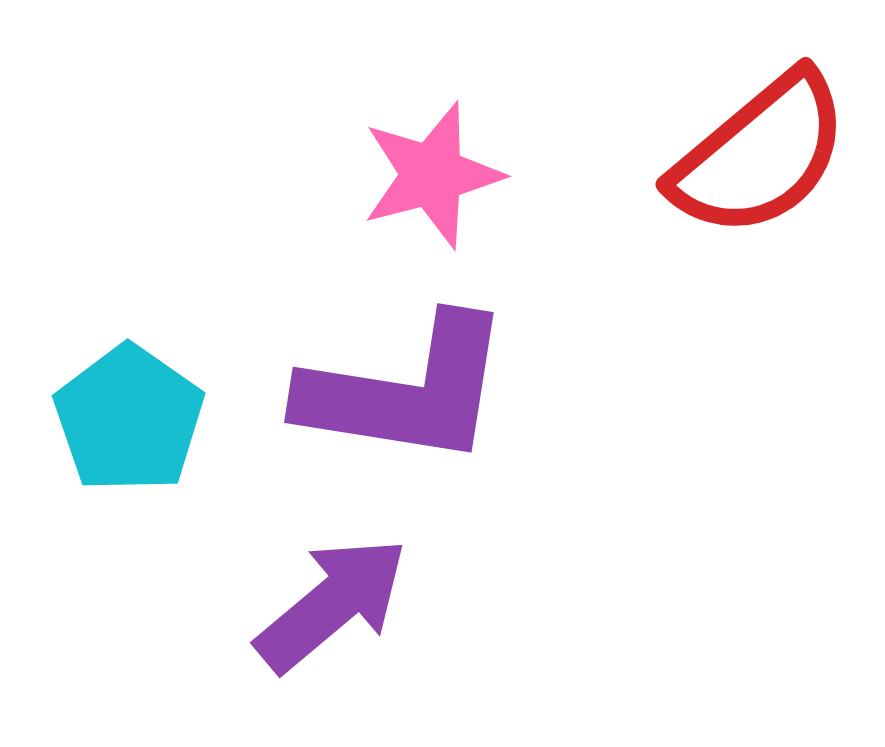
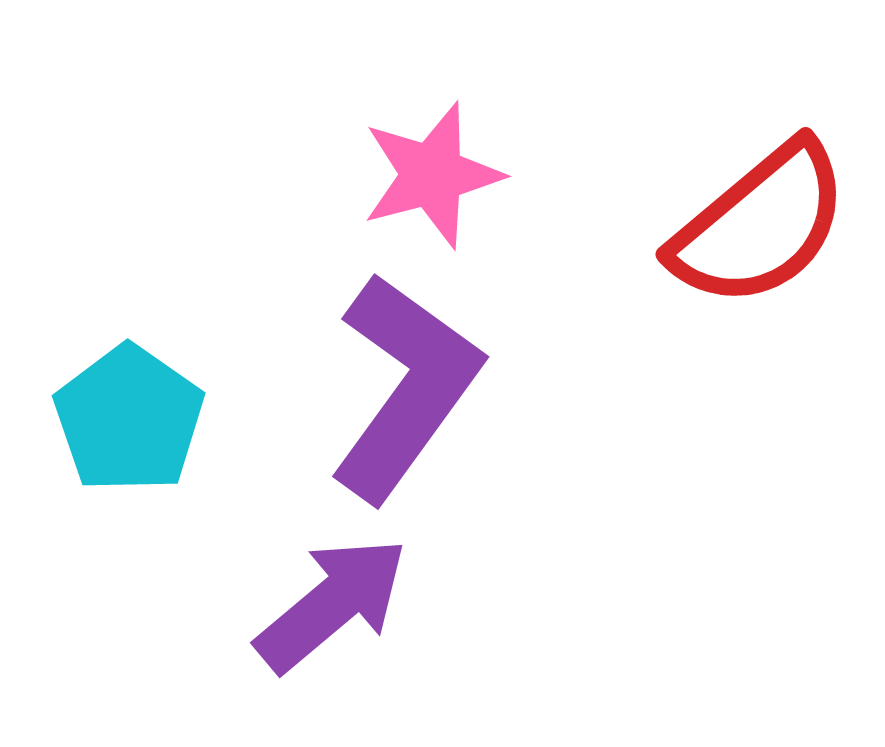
red semicircle: moved 70 px down
purple L-shape: moved 1 px left, 4 px up; rotated 63 degrees counterclockwise
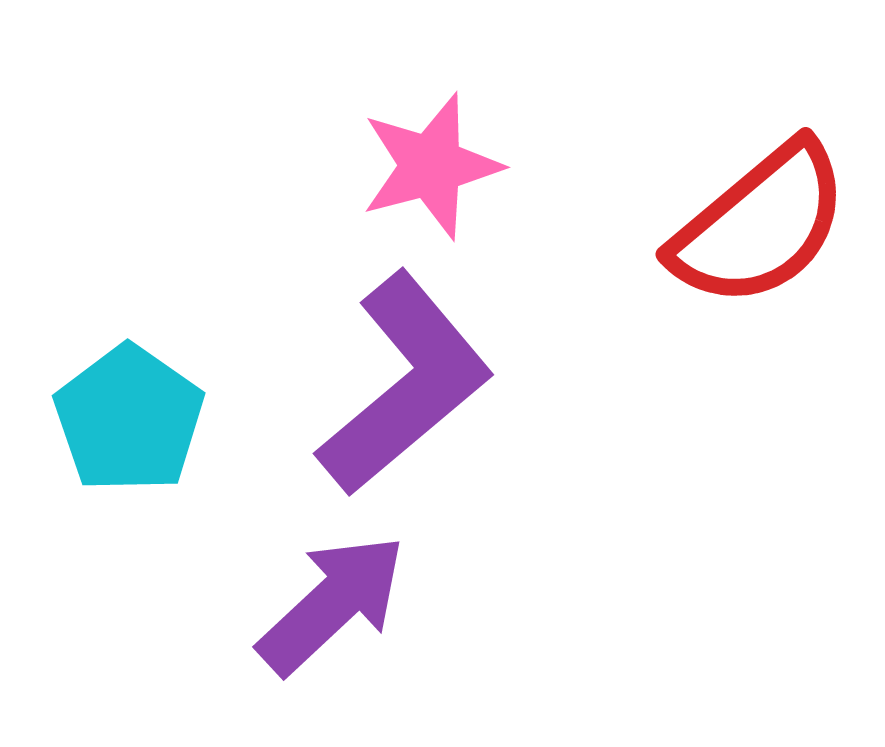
pink star: moved 1 px left, 9 px up
purple L-shape: moved 3 px up; rotated 14 degrees clockwise
purple arrow: rotated 3 degrees counterclockwise
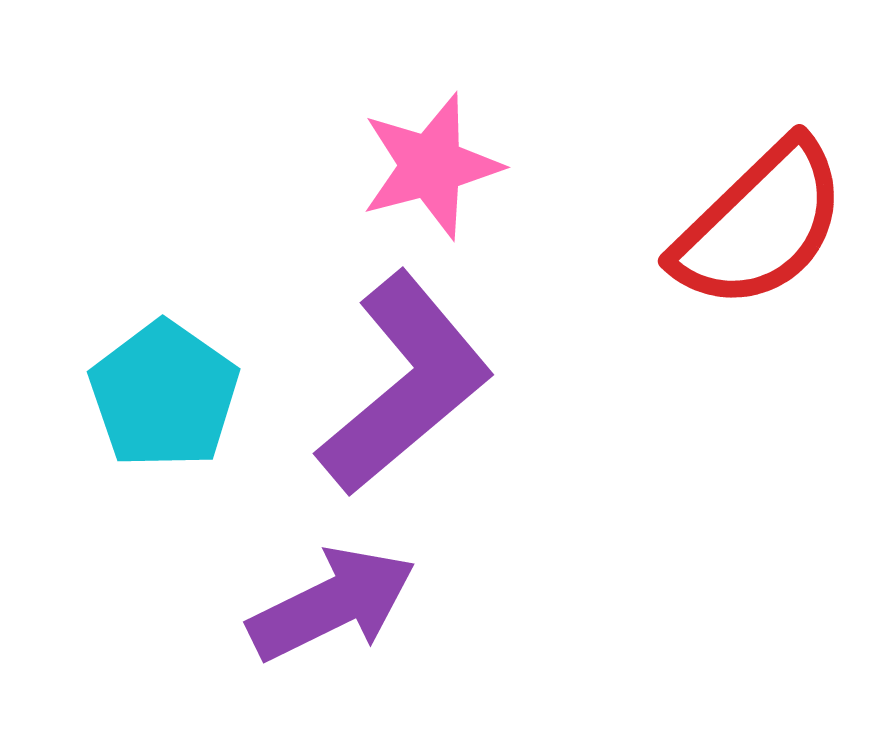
red semicircle: rotated 4 degrees counterclockwise
cyan pentagon: moved 35 px right, 24 px up
purple arrow: rotated 17 degrees clockwise
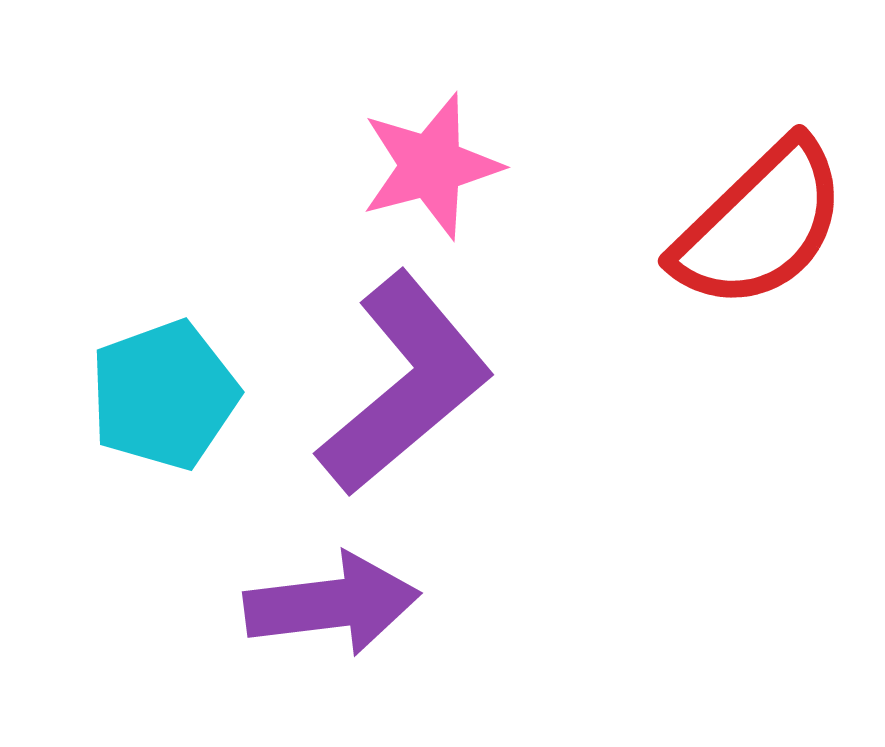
cyan pentagon: rotated 17 degrees clockwise
purple arrow: rotated 19 degrees clockwise
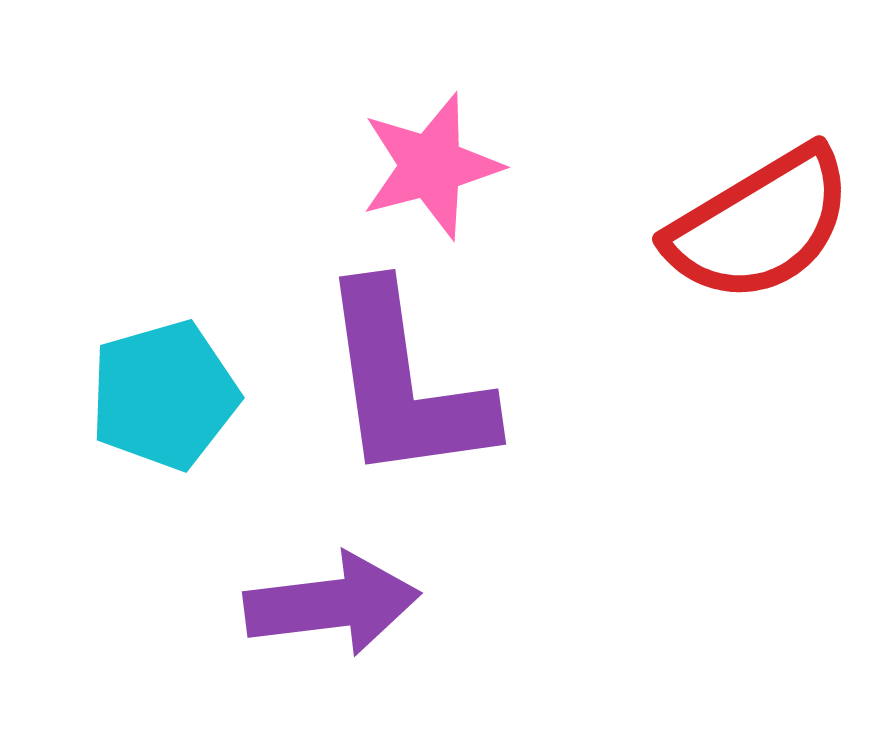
red semicircle: rotated 13 degrees clockwise
purple L-shape: rotated 122 degrees clockwise
cyan pentagon: rotated 4 degrees clockwise
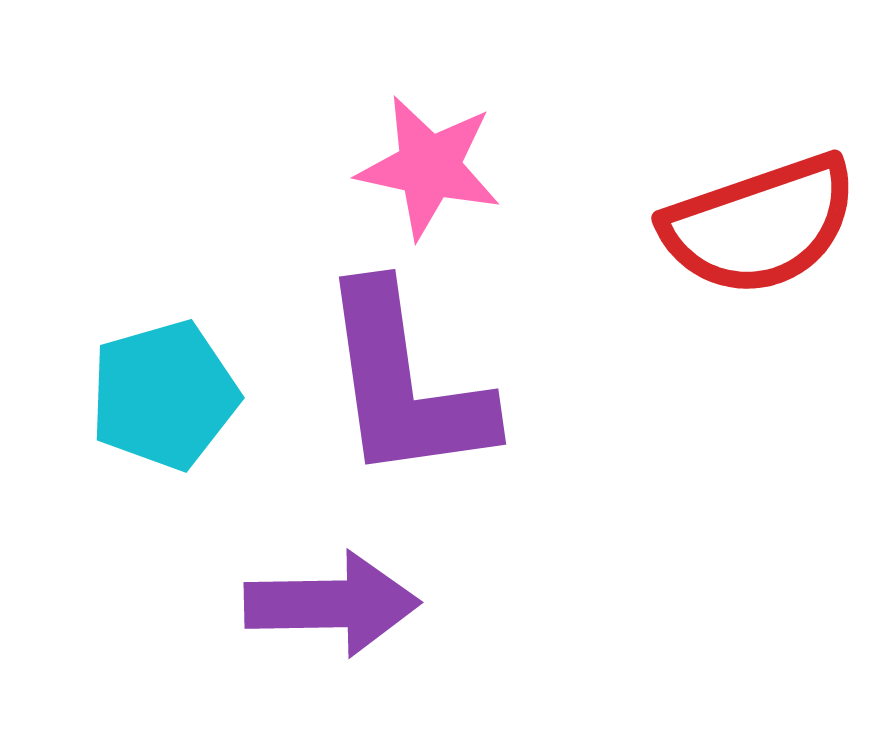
pink star: moved 2 px left, 1 px down; rotated 27 degrees clockwise
red semicircle: rotated 12 degrees clockwise
purple arrow: rotated 6 degrees clockwise
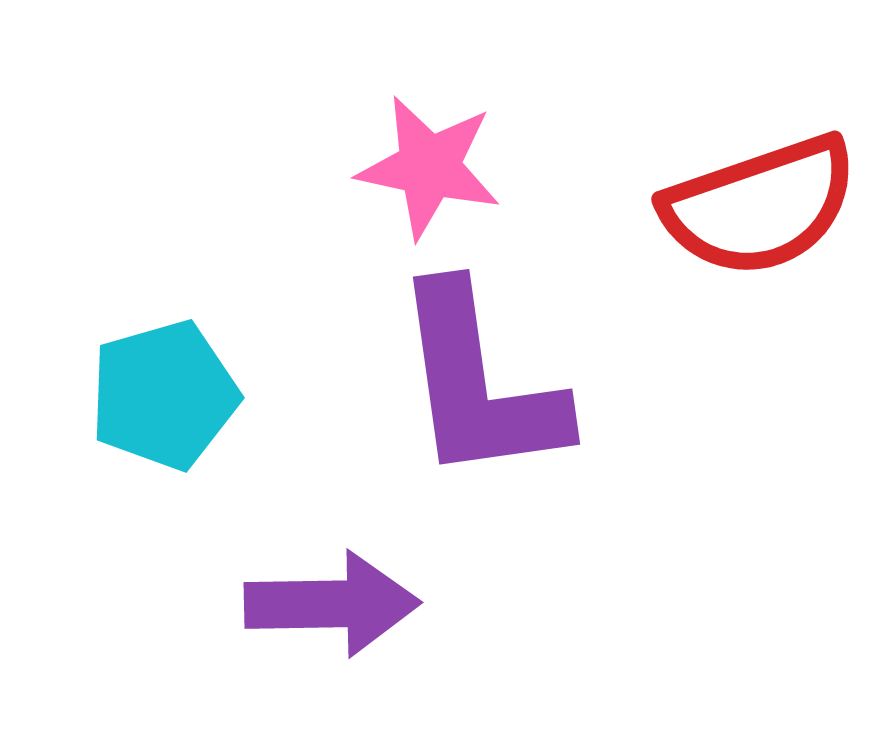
red semicircle: moved 19 px up
purple L-shape: moved 74 px right
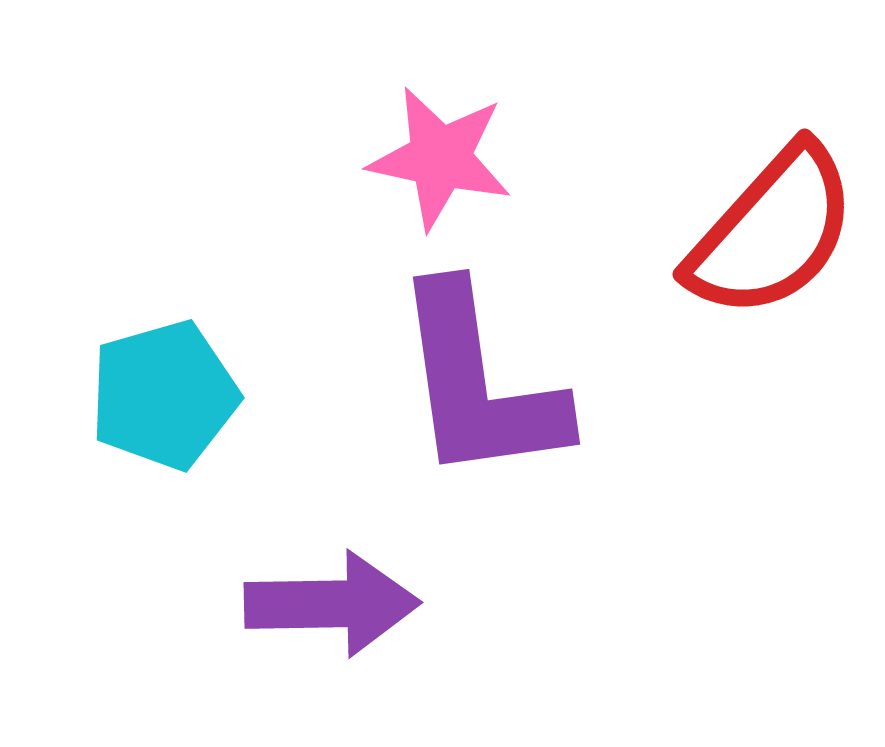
pink star: moved 11 px right, 9 px up
red semicircle: moved 12 px right, 26 px down; rotated 29 degrees counterclockwise
